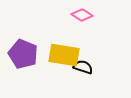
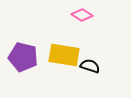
purple pentagon: moved 3 px down; rotated 8 degrees counterclockwise
black semicircle: moved 7 px right, 1 px up
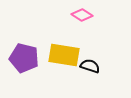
purple pentagon: moved 1 px right, 1 px down
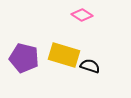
yellow rectangle: rotated 8 degrees clockwise
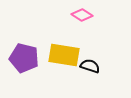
yellow rectangle: rotated 8 degrees counterclockwise
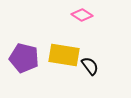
black semicircle: rotated 36 degrees clockwise
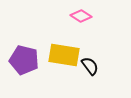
pink diamond: moved 1 px left, 1 px down
purple pentagon: moved 2 px down
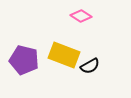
yellow rectangle: rotated 12 degrees clockwise
black semicircle: rotated 96 degrees clockwise
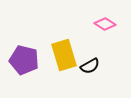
pink diamond: moved 24 px right, 8 px down
yellow rectangle: rotated 52 degrees clockwise
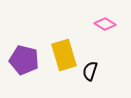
black semicircle: moved 5 px down; rotated 138 degrees clockwise
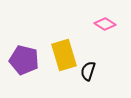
black semicircle: moved 2 px left
